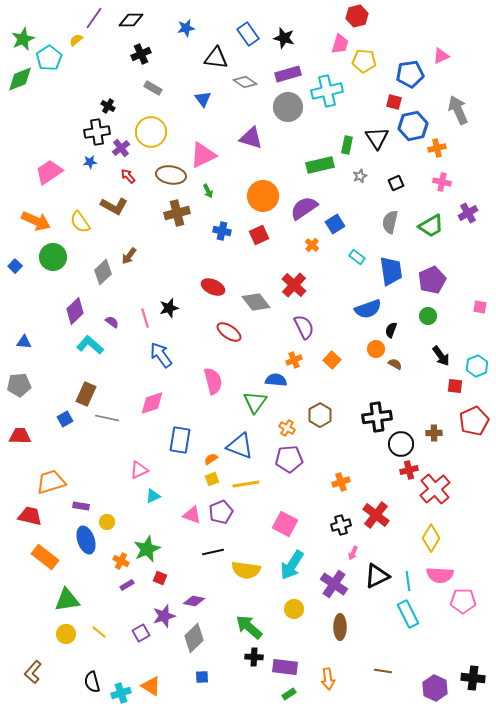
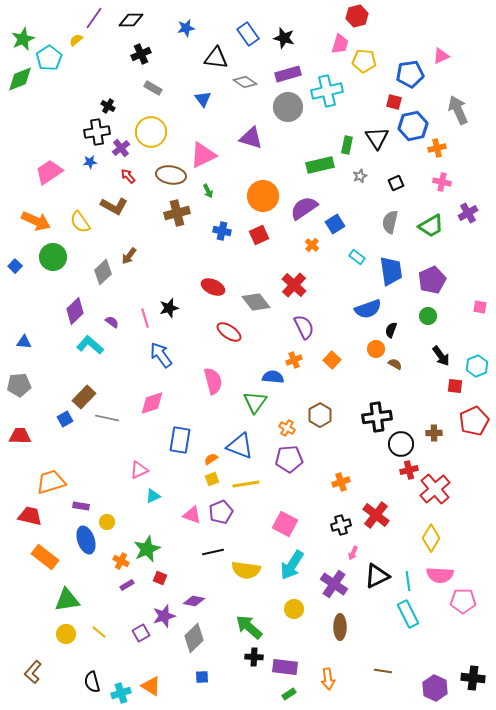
blue semicircle at (276, 380): moved 3 px left, 3 px up
brown rectangle at (86, 394): moved 2 px left, 3 px down; rotated 20 degrees clockwise
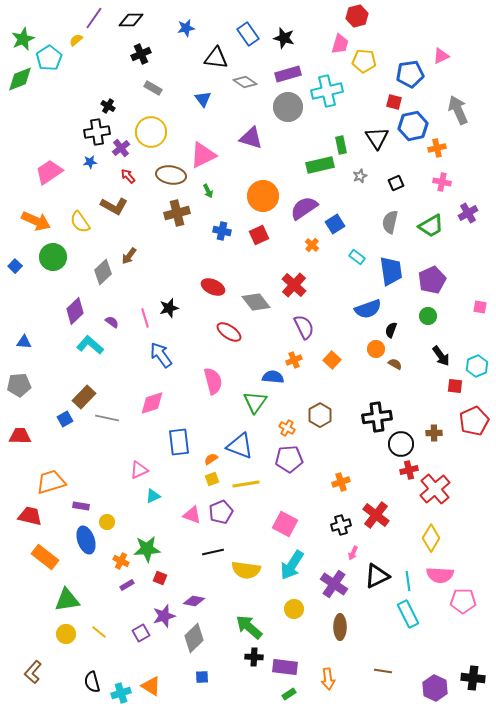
green rectangle at (347, 145): moved 6 px left; rotated 24 degrees counterclockwise
blue rectangle at (180, 440): moved 1 px left, 2 px down; rotated 16 degrees counterclockwise
green star at (147, 549): rotated 20 degrees clockwise
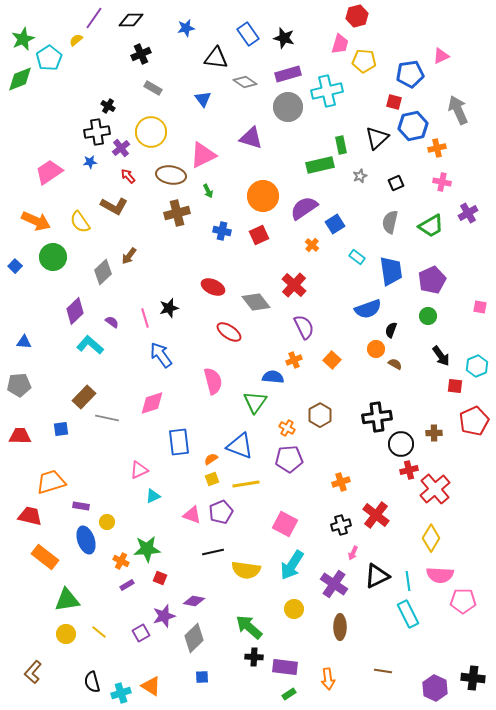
black triangle at (377, 138): rotated 20 degrees clockwise
blue square at (65, 419): moved 4 px left, 10 px down; rotated 21 degrees clockwise
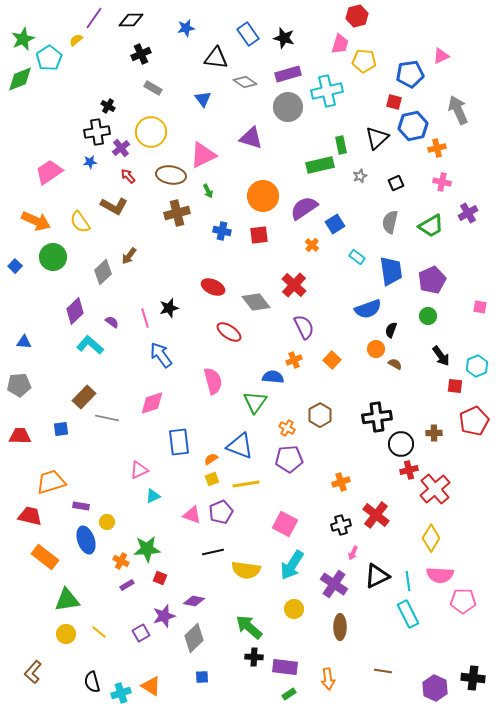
red square at (259, 235): rotated 18 degrees clockwise
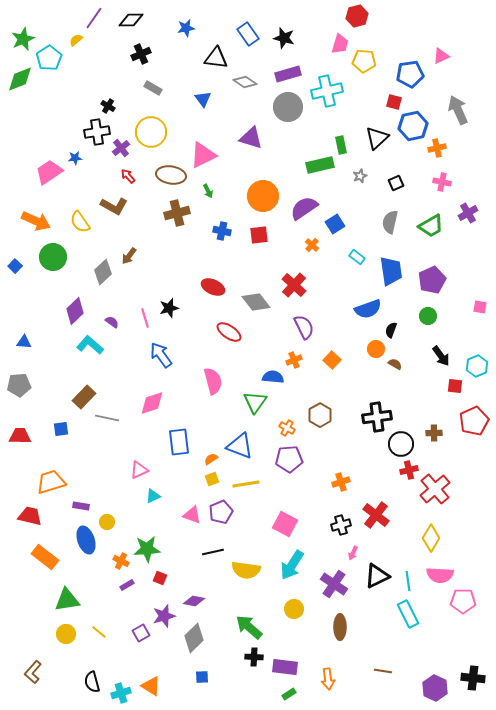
blue star at (90, 162): moved 15 px left, 4 px up
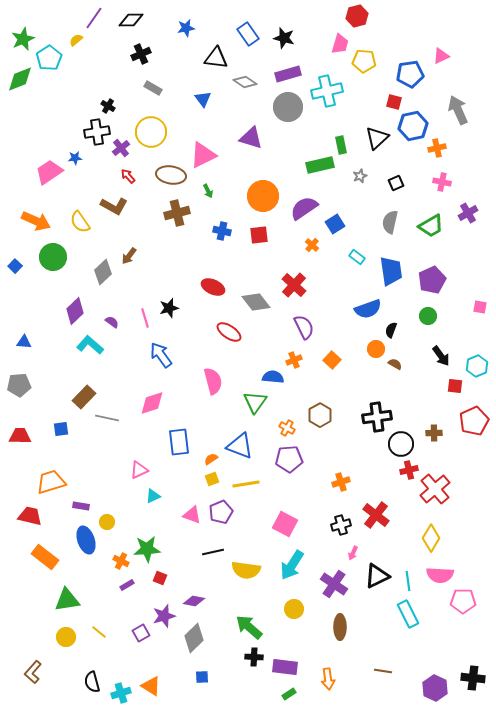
yellow circle at (66, 634): moved 3 px down
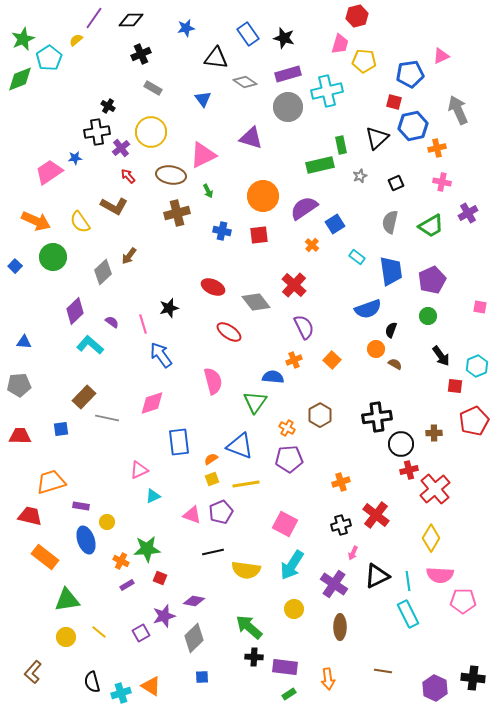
pink line at (145, 318): moved 2 px left, 6 px down
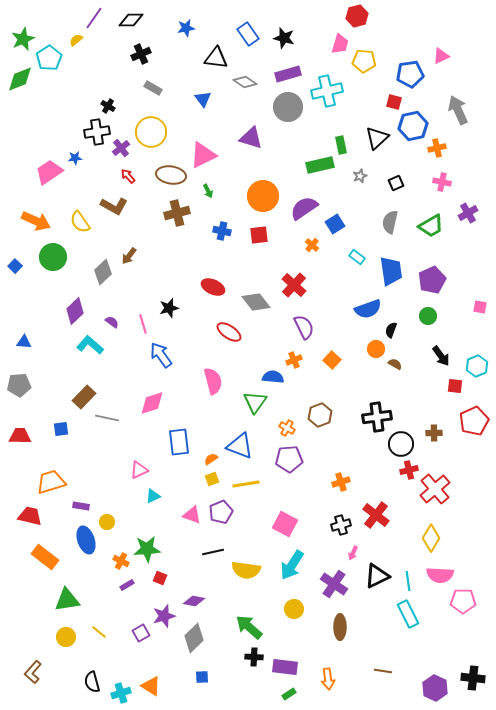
brown hexagon at (320, 415): rotated 10 degrees clockwise
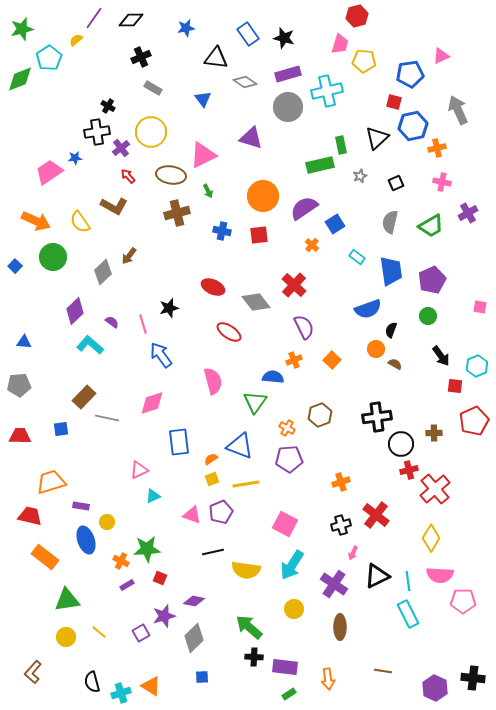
green star at (23, 39): moved 1 px left, 10 px up; rotated 10 degrees clockwise
black cross at (141, 54): moved 3 px down
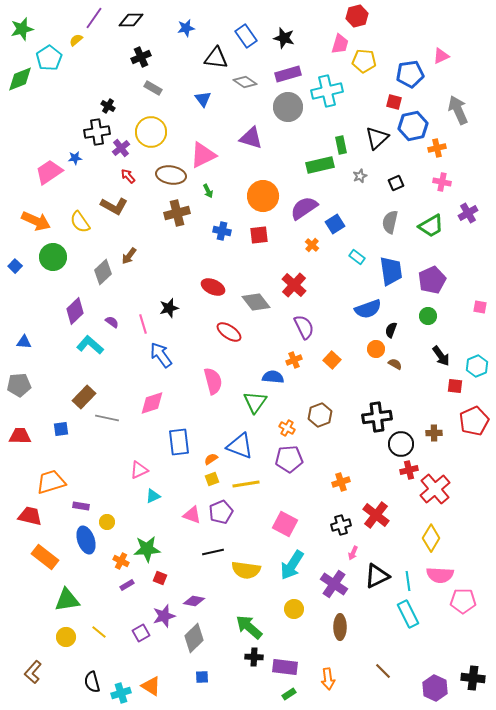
blue rectangle at (248, 34): moved 2 px left, 2 px down
brown line at (383, 671): rotated 36 degrees clockwise
